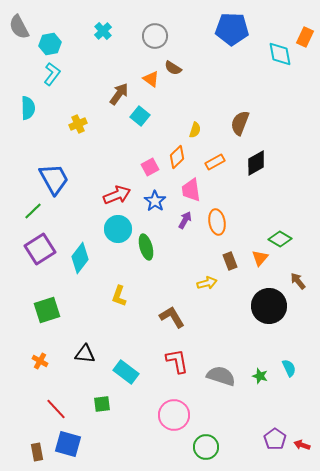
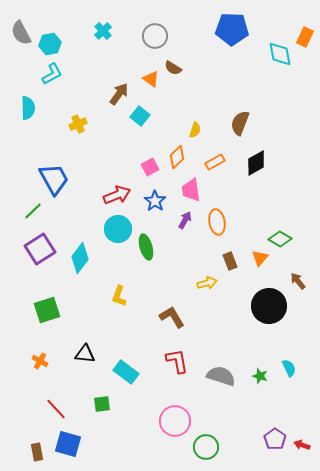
gray semicircle at (19, 27): moved 2 px right, 6 px down
cyan L-shape at (52, 74): rotated 25 degrees clockwise
pink circle at (174, 415): moved 1 px right, 6 px down
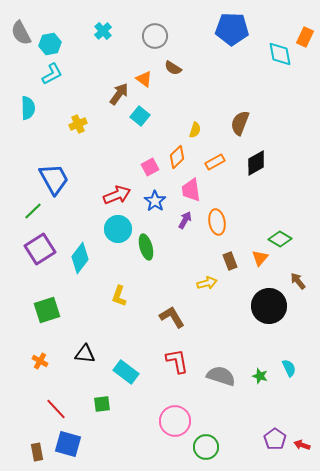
orange triangle at (151, 79): moved 7 px left
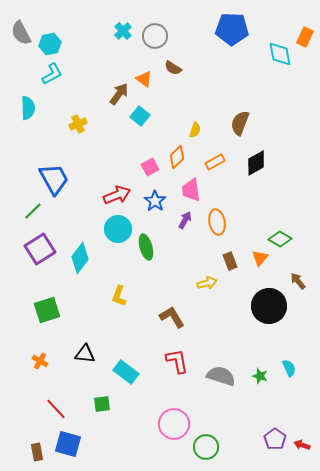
cyan cross at (103, 31): moved 20 px right
pink circle at (175, 421): moved 1 px left, 3 px down
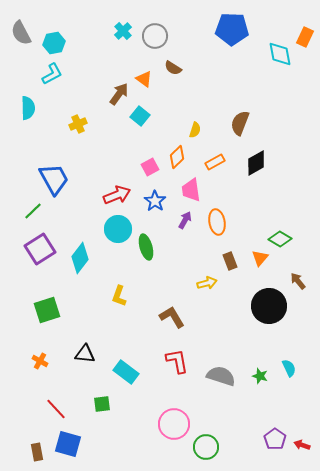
cyan hexagon at (50, 44): moved 4 px right, 1 px up
